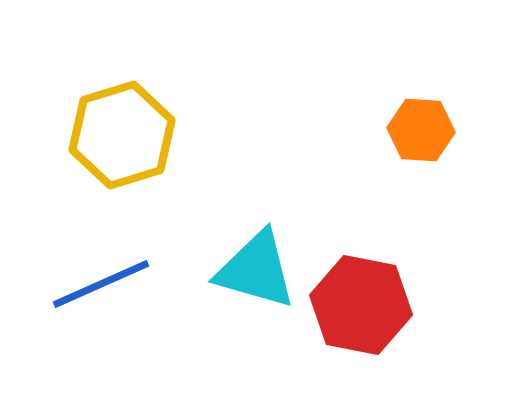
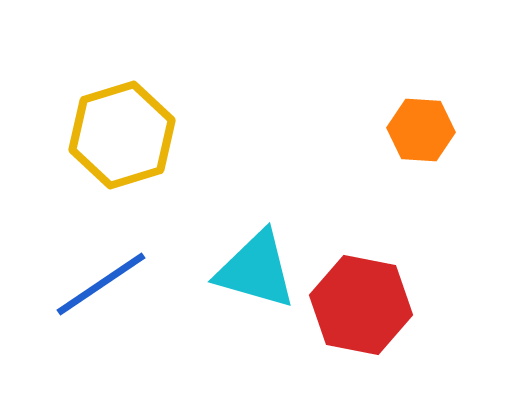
blue line: rotated 10 degrees counterclockwise
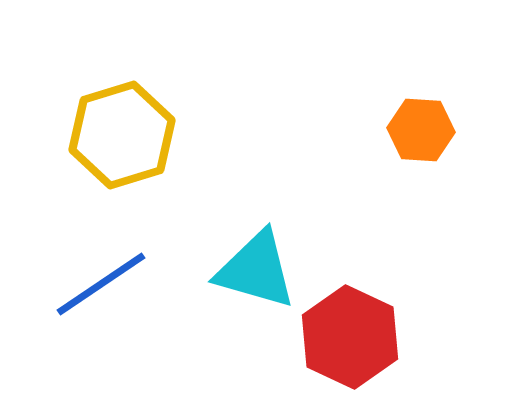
red hexagon: moved 11 px left, 32 px down; rotated 14 degrees clockwise
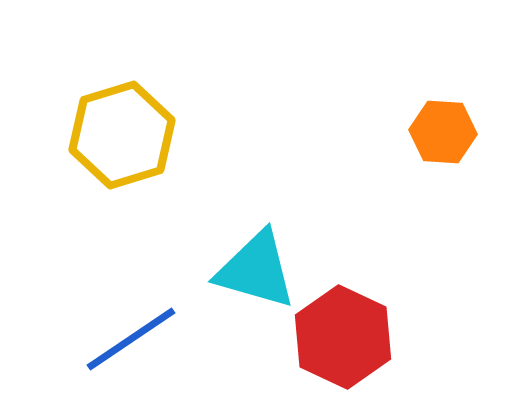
orange hexagon: moved 22 px right, 2 px down
blue line: moved 30 px right, 55 px down
red hexagon: moved 7 px left
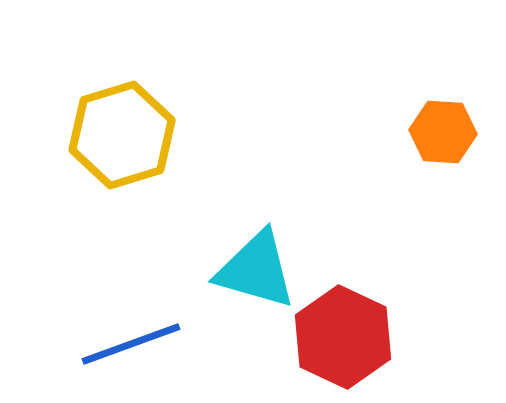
blue line: moved 5 px down; rotated 14 degrees clockwise
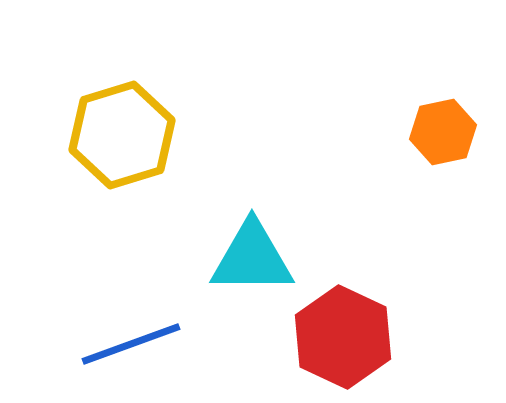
orange hexagon: rotated 16 degrees counterclockwise
cyan triangle: moved 4 px left, 12 px up; rotated 16 degrees counterclockwise
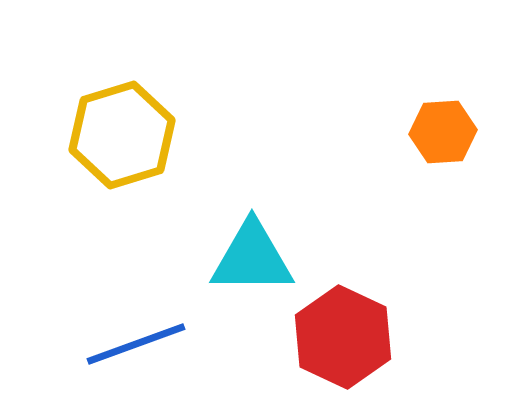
orange hexagon: rotated 8 degrees clockwise
blue line: moved 5 px right
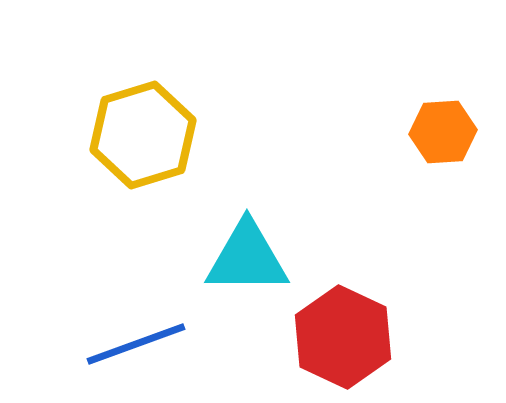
yellow hexagon: moved 21 px right
cyan triangle: moved 5 px left
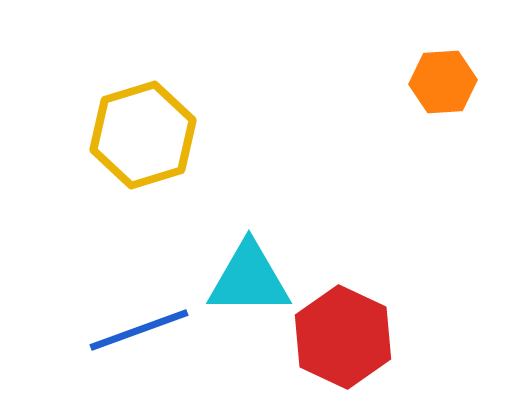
orange hexagon: moved 50 px up
cyan triangle: moved 2 px right, 21 px down
blue line: moved 3 px right, 14 px up
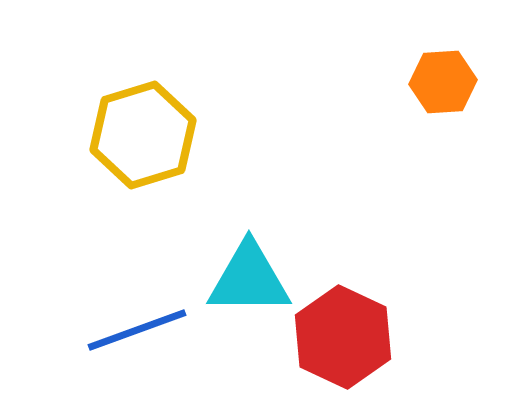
blue line: moved 2 px left
